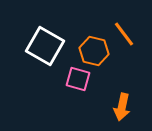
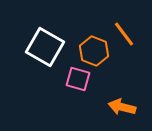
white square: moved 1 px down
orange hexagon: rotated 8 degrees clockwise
orange arrow: rotated 92 degrees clockwise
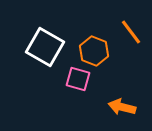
orange line: moved 7 px right, 2 px up
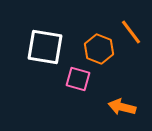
white square: rotated 21 degrees counterclockwise
orange hexagon: moved 5 px right, 2 px up
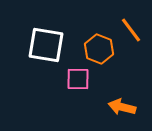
orange line: moved 2 px up
white square: moved 1 px right, 2 px up
pink square: rotated 15 degrees counterclockwise
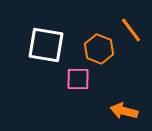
orange arrow: moved 2 px right, 4 px down
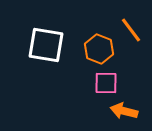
pink square: moved 28 px right, 4 px down
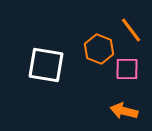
white square: moved 20 px down
pink square: moved 21 px right, 14 px up
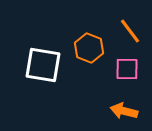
orange line: moved 1 px left, 1 px down
orange hexagon: moved 10 px left, 1 px up
white square: moved 3 px left
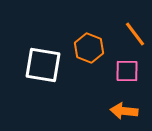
orange line: moved 5 px right, 3 px down
pink square: moved 2 px down
orange arrow: rotated 8 degrees counterclockwise
